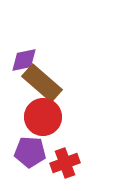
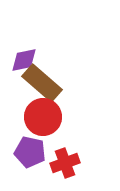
purple pentagon: rotated 8 degrees clockwise
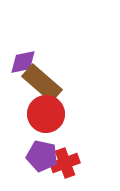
purple diamond: moved 1 px left, 2 px down
red circle: moved 3 px right, 3 px up
purple pentagon: moved 12 px right, 4 px down
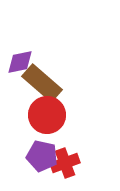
purple diamond: moved 3 px left
red circle: moved 1 px right, 1 px down
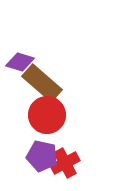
purple diamond: rotated 28 degrees clockwise
red cross: rotated 8 degrees counterclockwise
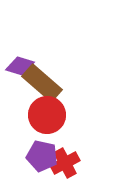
purple diamond: moved 4 px down
